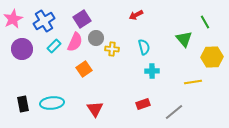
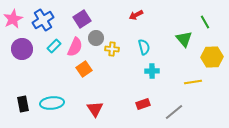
blue cross: moved 1 px left, 1 px up
pink semicircle: moved 5 px down
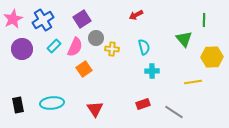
green line: moved 1 px left, 2 px up; rotated 32 degrees clockwise
black rectangle: moved 5 px left, 1 px down
gray line: rotated 72 degrees clockwise
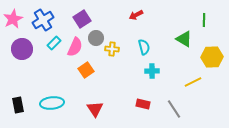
green triangle: rotated 18 degrees counterclockwise
cyan rectangle: moved 3 px up
orange square: moved 2 px right, 1 px down
yellow line: rotated 18 degrees counterclockwise
red rectangle: rotated 32 degrees clockwise
gray line: moved 3 px up; rotated 24 degrees clockwise
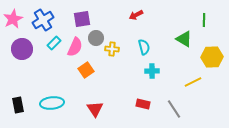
purple square: rotated 24 degrees clockwise
